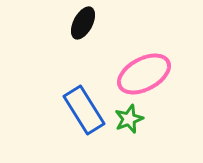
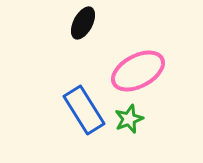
pink ellipse: moved 6 px left, 3 px up
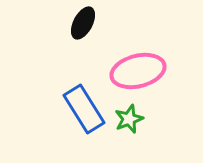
pink ellipse: rotated 14 degrees clockwise
blue rectangle: moved 1 px up
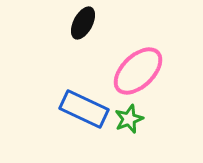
pink ellipse: rotated 30 degrees counterclockwise
blue rectangle: rotated 33 degrees counterclockwise
